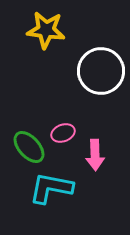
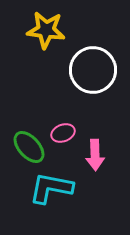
white circle: moved 8 px left, 1 px up
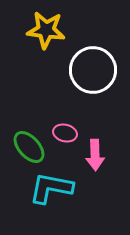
pink ellipse: moved 2 px right; rotated 35 degrees clockwise
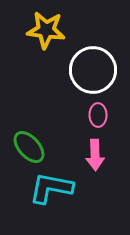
pink ellipse: moved 33 px right, 18 px up; rotated 75 degrees clockwise
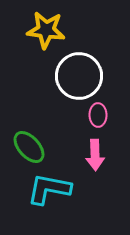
white circle: moved 14 px left, 6 px down
cyan L-shape: moved 2 px left, 1 px down
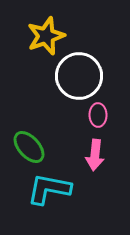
yellow star: moved 6 px down; rotated 27 degrees counterclockwise
pink arrow: rotated 8 degrees clockwise
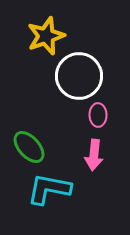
pink arrow: moved 1 px left
